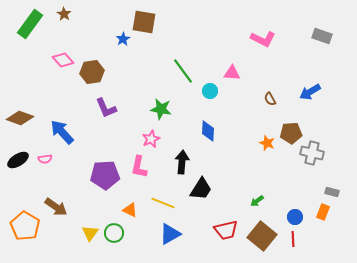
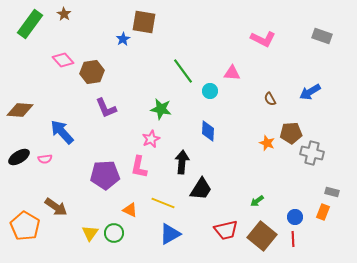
brown diamond at (20, 118): moved 8 px up; rotated 16 degrees counterclockwise
black ellipse at (18, 160): moved 1 px right, 3 px up
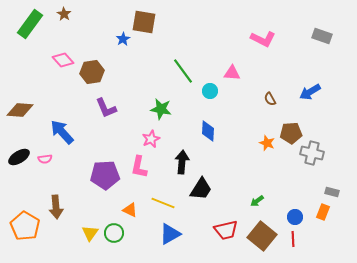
brown arrow at (56, 207): rotated 50 degrees clockwise
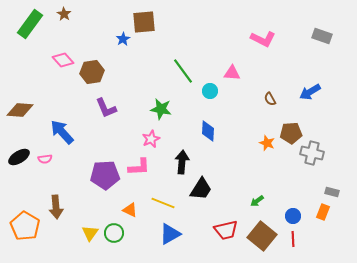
brown square at (144, 22): rotated 15 degrees counterclockwise
pink L-shape at (139, 167): rotated 105 degrees counterclockwise
blue circle at (295, 217): moved 2 px left, 1 px up
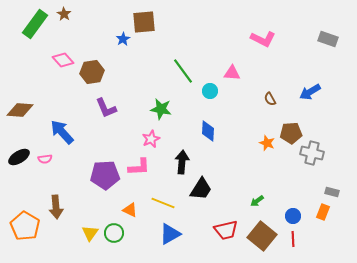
green rectangle at (30, 24): moved 5 px right
gray rectangle at (322, 36): moved 6 px right, 3 px down
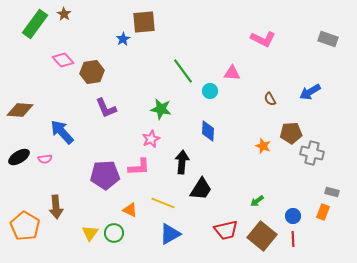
orange star at (267, 143): moved 4 px left, 3 px down
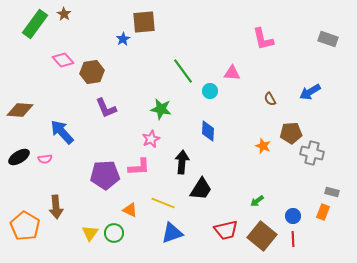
pink L-shape at (263, 39): rotated 50 degrees clockwise
blue triangle at (170, 234): moved 2 px right, 1 px up; rotated 10 degrees clockwise
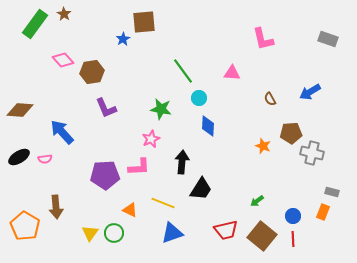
cyan circle at (210, 91): moved 11 px left, 7 px down
blue diamond at (208, 131): moved 5 px up
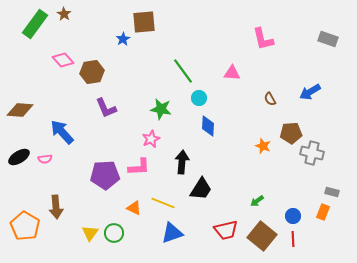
orange triangle at (130, 210): moved 4 px right, 2 px up
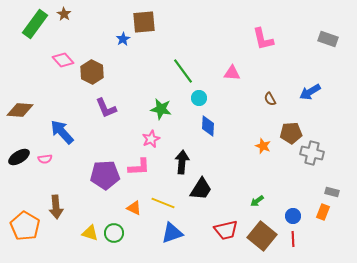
brown hexagon at (92, 72): rotated 25 degrees counterclockwise
yellow triangle at (90, 233): rotated 48 degrees counterclockwise
